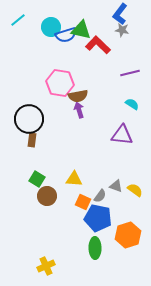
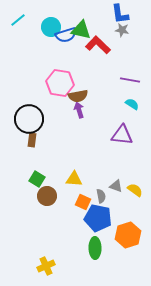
blue L-shape: rotated 45 degrees counterclockwise
purple line: moved 7 px down; rotated 24 degrees clockwise
gray semicircle: moved 1 px right; rotated 48 degrees counterclockwise
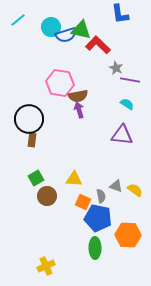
gray star: moved 6 px left, 38 px down; rotated 16 degrees clockwise
cyan semicircle: moved 5 px left
green square: moved 1 px left, 1 px up; rotated 28 degrees clockwise
orange hexagon: rotated 20 degrees clockwise
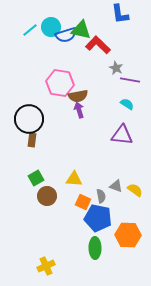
cyan line: moved 12 px right, 10 px down
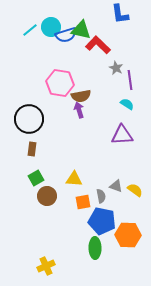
purple line: rotated 72 degrees clockwise
brown semicircle: moved 3 px right
purple triangle: rotated 10 degrees counterclockwise
brown rectangle: moved 9 px down
orange square: rotated 35 degrees counterclockwise
blue pentagon: moved 4 px right, 3 px down
